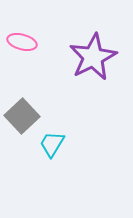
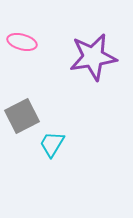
purple star: rotated 18 degrees clockwise
gray square: rotated 16 degrees clockwise
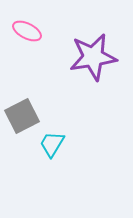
pink ellipse: moved 5 px right, 11 px up; rotated 12 degrees clockwise
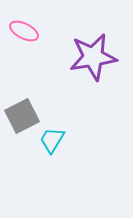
pink ellipse: moved 3 px left
cyan trapezoid: moved 4 px up
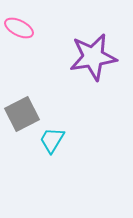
pink ellipse: moved 5 px left, 3 px up
gray square: moved 2 px up
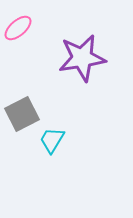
pink ellipse: moved 1 px left; rotated 68 degrees counterclockwise
purple star: moved 11 px left, 1 px down
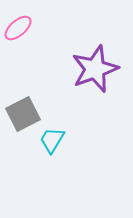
purple star: moved 13 px right, 11 px down; rotated 12 degrees counterclockwise
gray square: moved 1 px right
